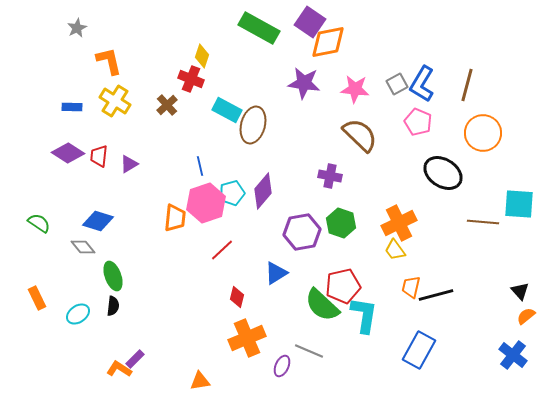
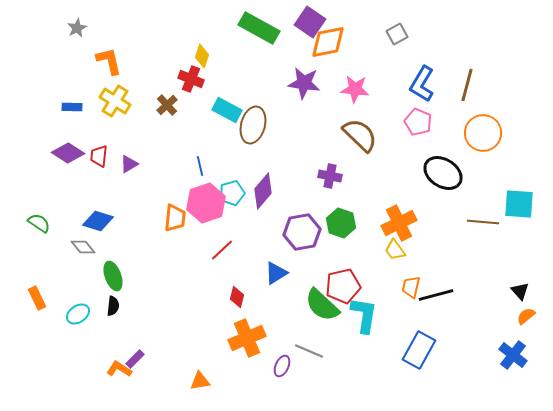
gray square at (397, 84): moved 50 px up
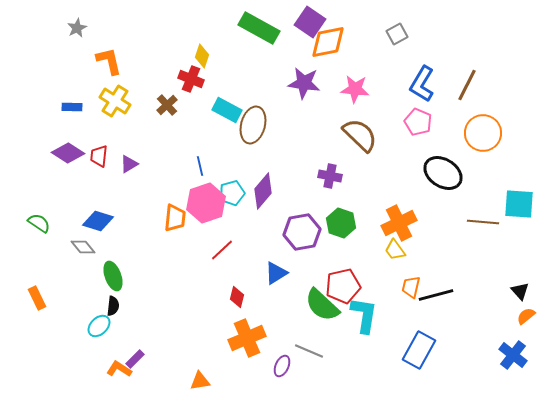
brown line at (467, 85): rotated 12 degrees clockwise
cyan ellipse at (78, 314): moved 21 px right, 12 px down; rotated 10 degrees counterclockwise
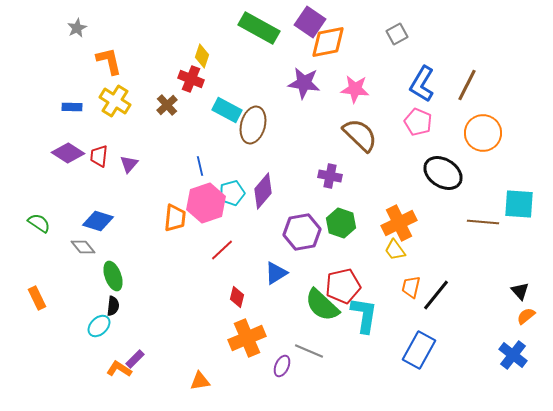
purple triangle at (129, 164): rotated 18 degrees counterclockwise
black line at (436, 295): rotated 36 degrees counterclockwise
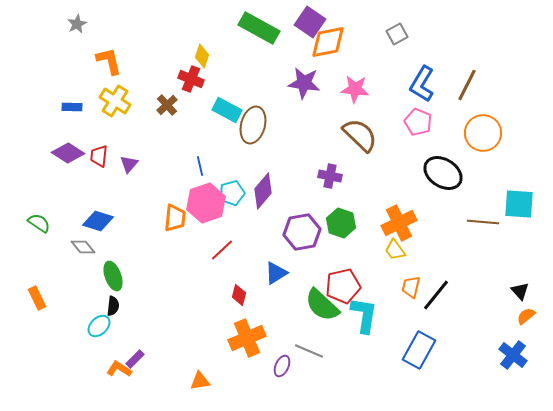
gray star at (77, 28): moved 4 px up
red diamond at (237, 297): moved 2 px right, 2 px up
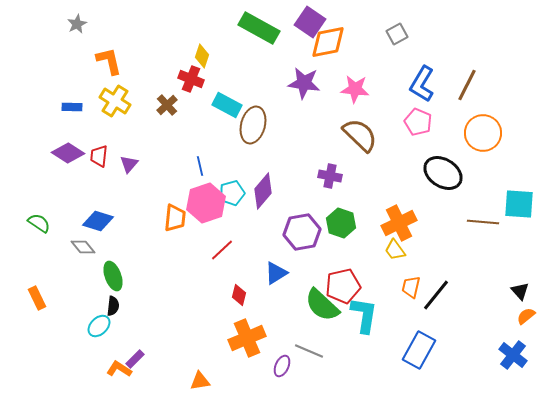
cyan rectangle at (227, 110): moved 5 px up
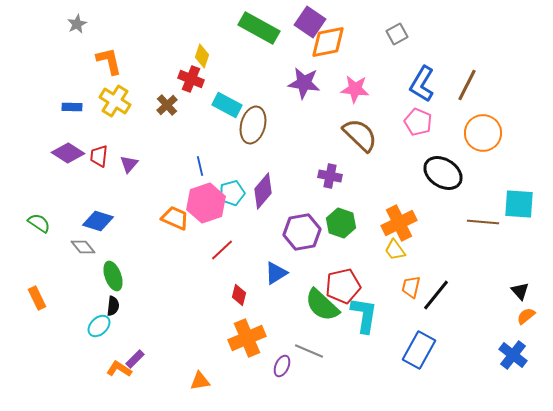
orange trapezoid at (175, 218): rotated 72 degrees counterclockwise
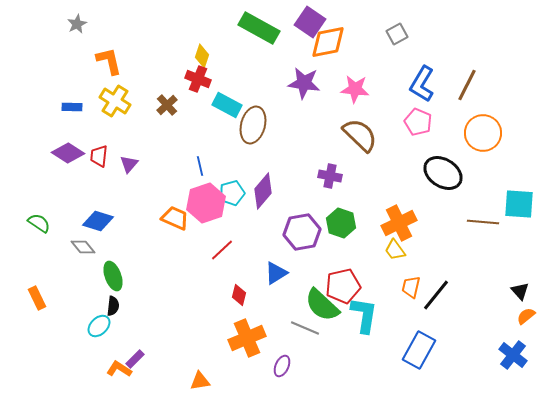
red cross at (191, 79): moved 7 px right
gray line at (309, 351): moved 4 px left, 23 px up
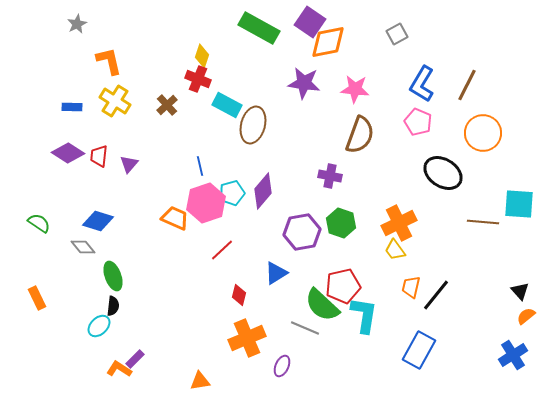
brown semicircle at (360, 135): rotated 66 degrees clockwise
blue cross at (513, 355): rotated 20 degrees clockwise
